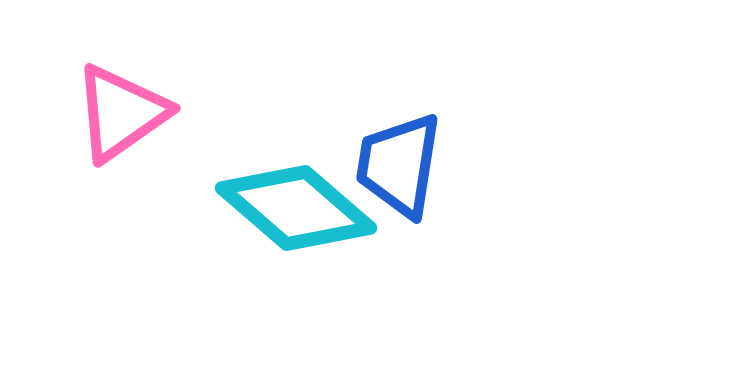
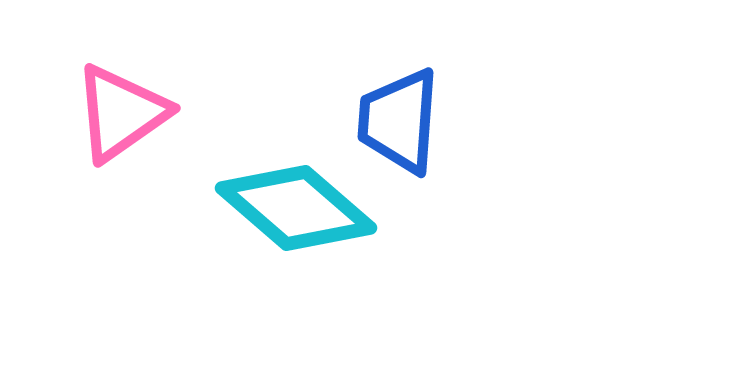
blue trapezoid: moved 44 px up; rotated 5 degrees counterclockwise
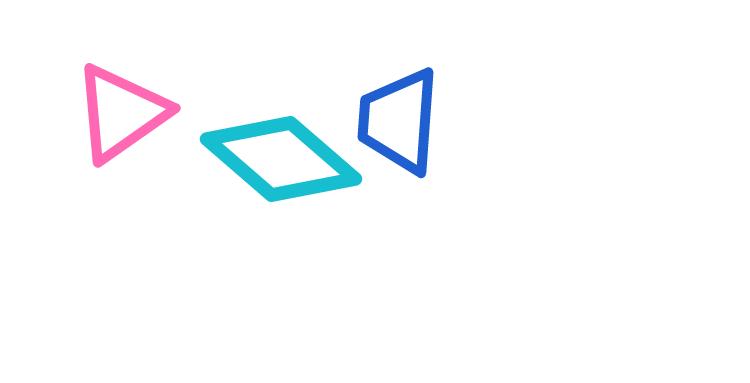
cyan diamond: moved 15 px left, 49 px up
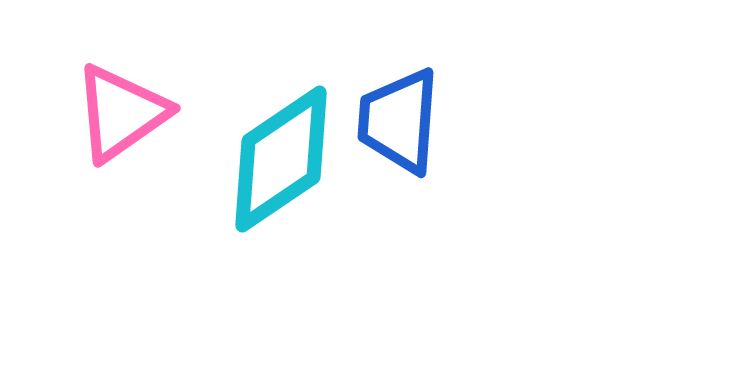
cyan diamond: rotated 75 degrees counterclockwise
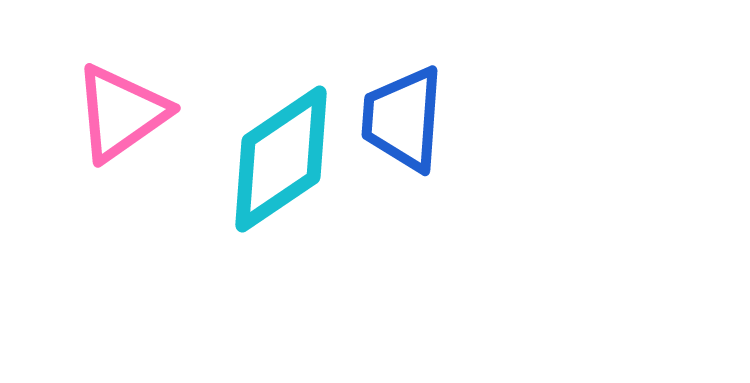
blue trapezoid: moved 4 px right, 2 px up
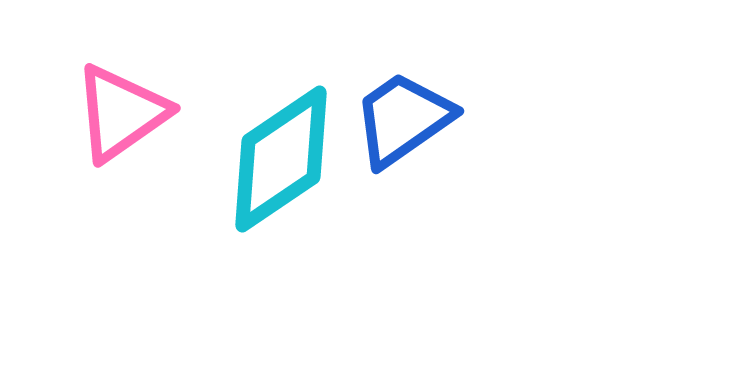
blue trapezoid: rotated 51 degrees clockwise
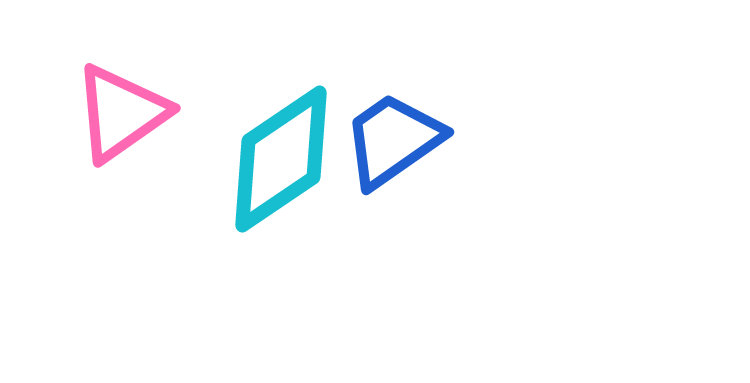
blue trapezoid: moved 10 px left, 21 px down
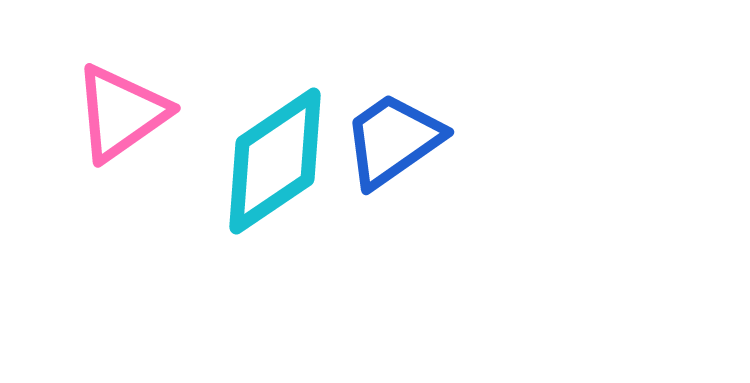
cyan diamond: moved 6 px left, 2 px down
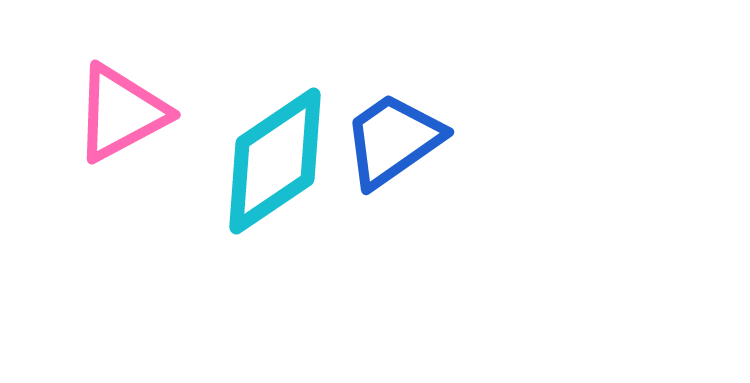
pink triangle: rotated 7 degrees clockwise
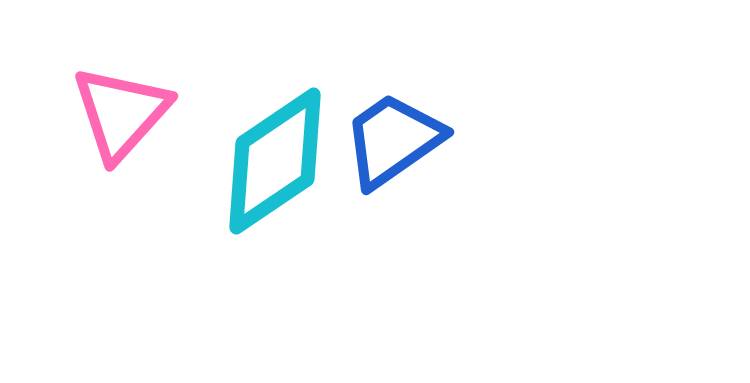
pink triangle: rotated 20 degrees counterclockwise
